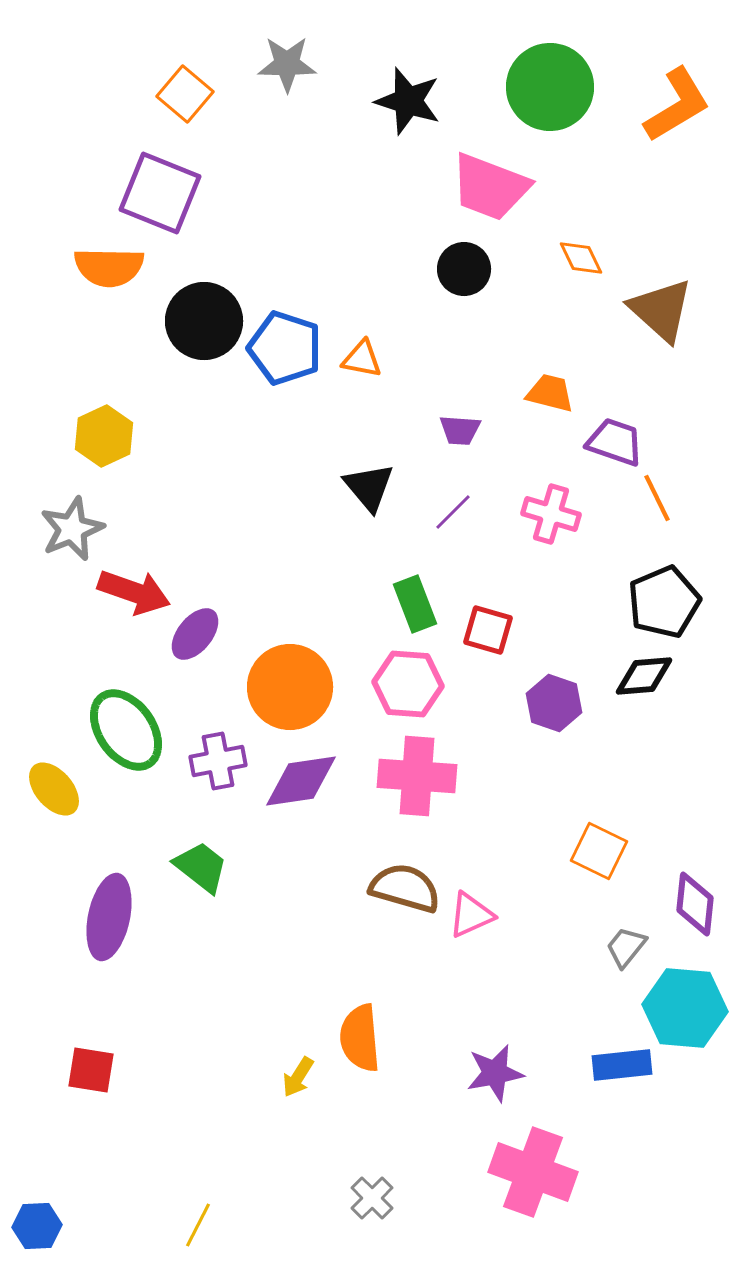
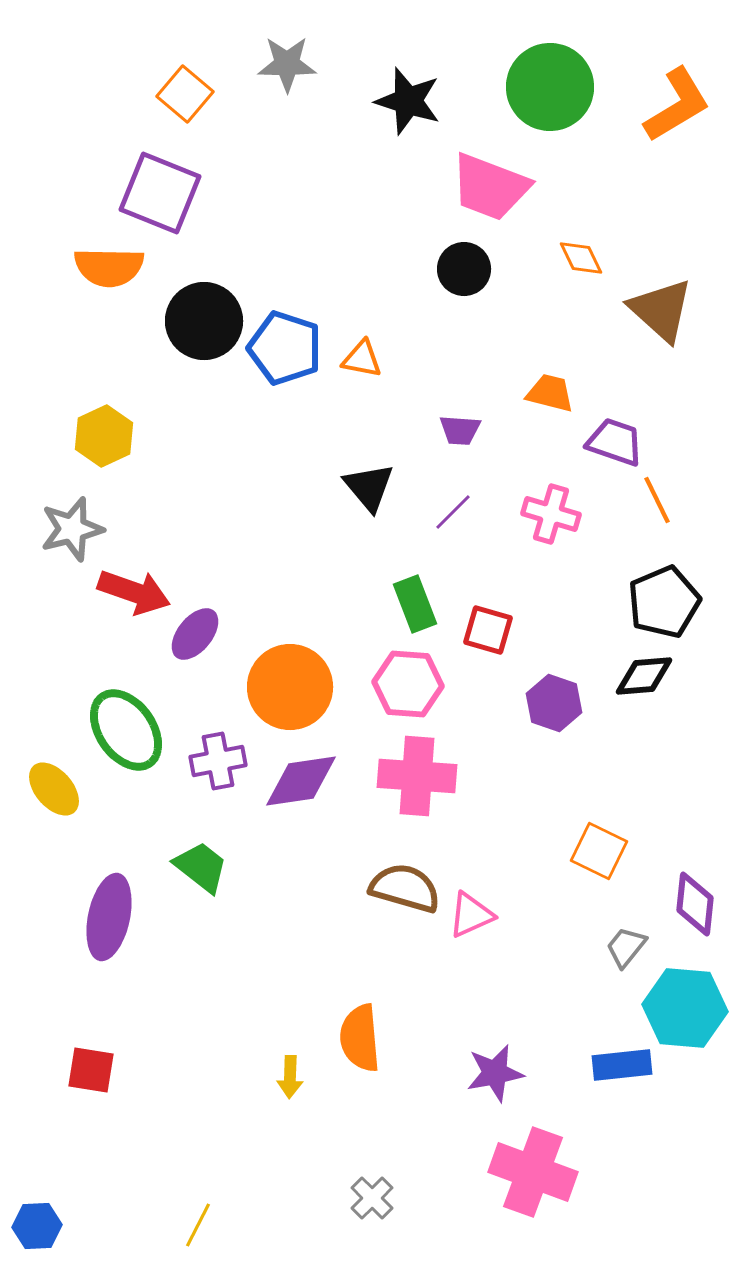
orange line at (657, 498): moved 2 px down
gray star at (72, 529): rotated 8 degrees clockwise
yellow arrow at (298, 1077): moved 8 px left; rotated 30 degrees counterclockwise
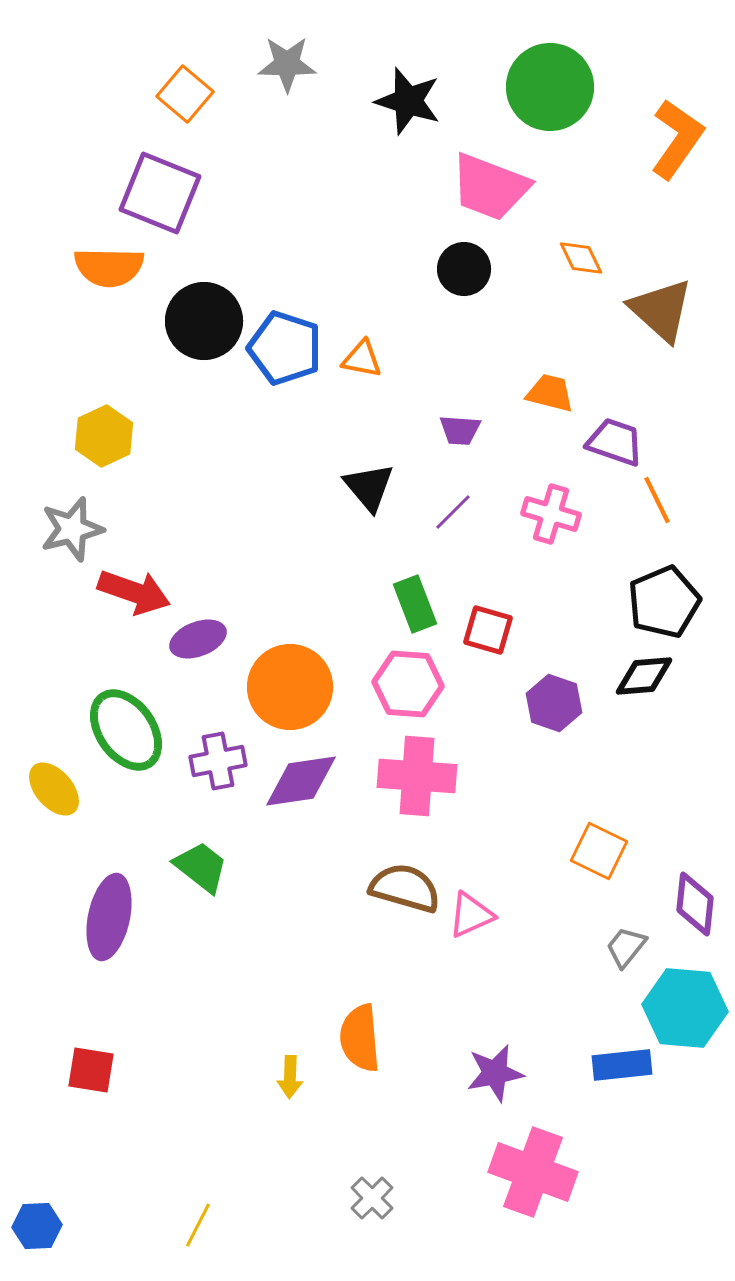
orange L-shape at (677, 105): moved 34 px down; rotated 24 degrees counterclockwise
purple ellipse at (195, 634): moved 3 px right, 5 px down; rotated 30 degrees clockwise
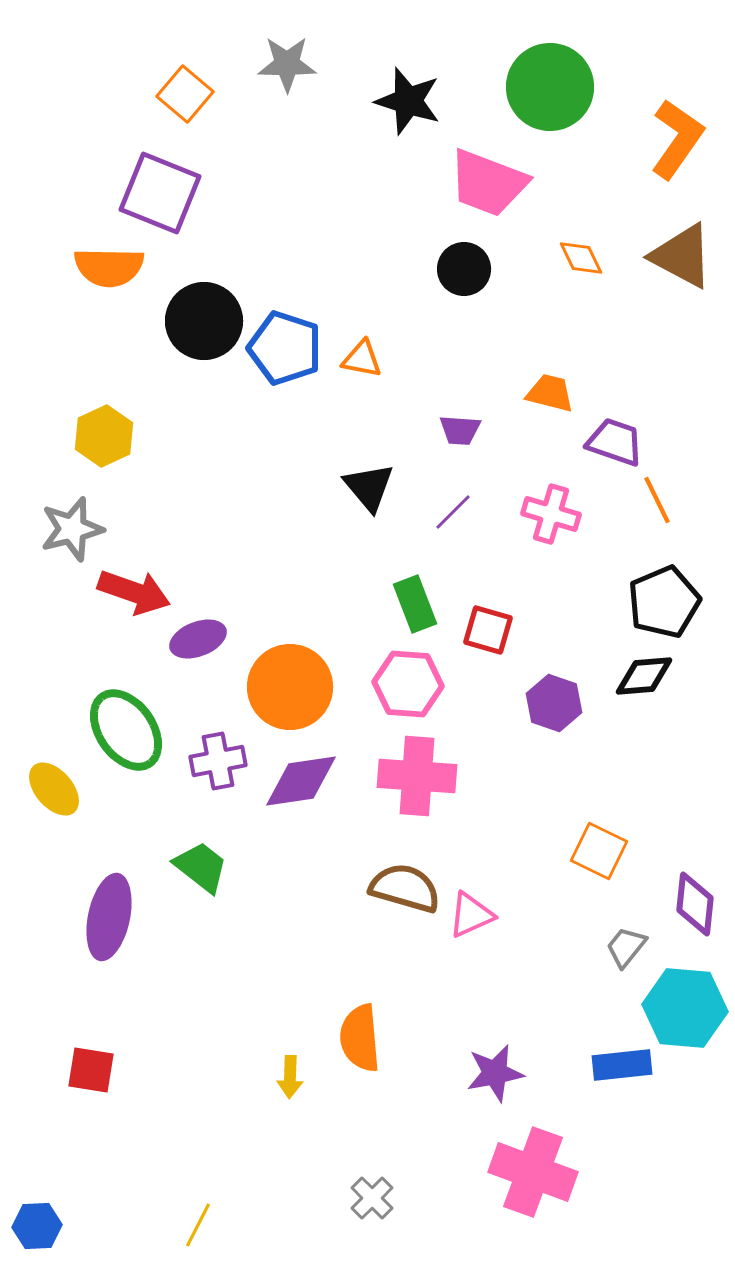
pink trapezoid at (490, 187): moved 2 px left, 4 px up
brown triangle at (661, 310): moved 21 px right, 54 px up; rotated 14 degrees counterclockwise
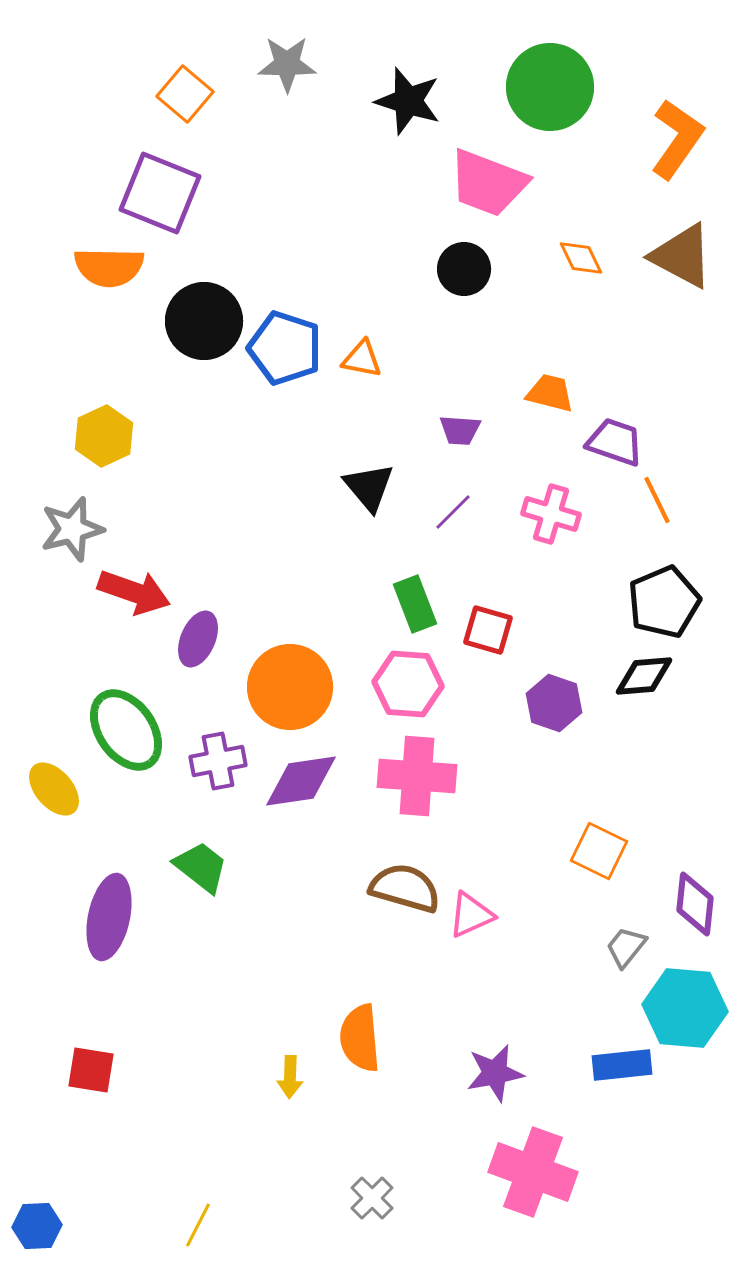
purple ellipse at (198, 639): rotated 46 degrees counterclockwise
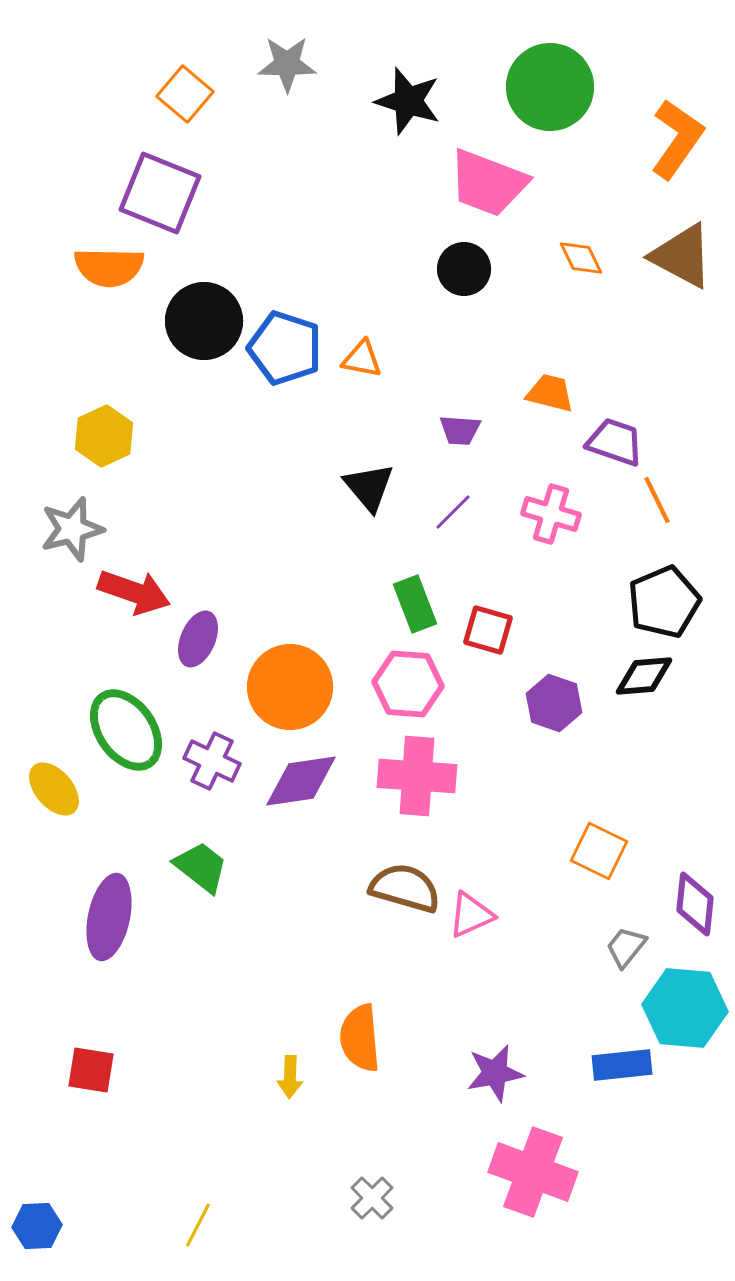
purple cross at (218, 761): moved 6 px left; rotated 36 degrees clockwise
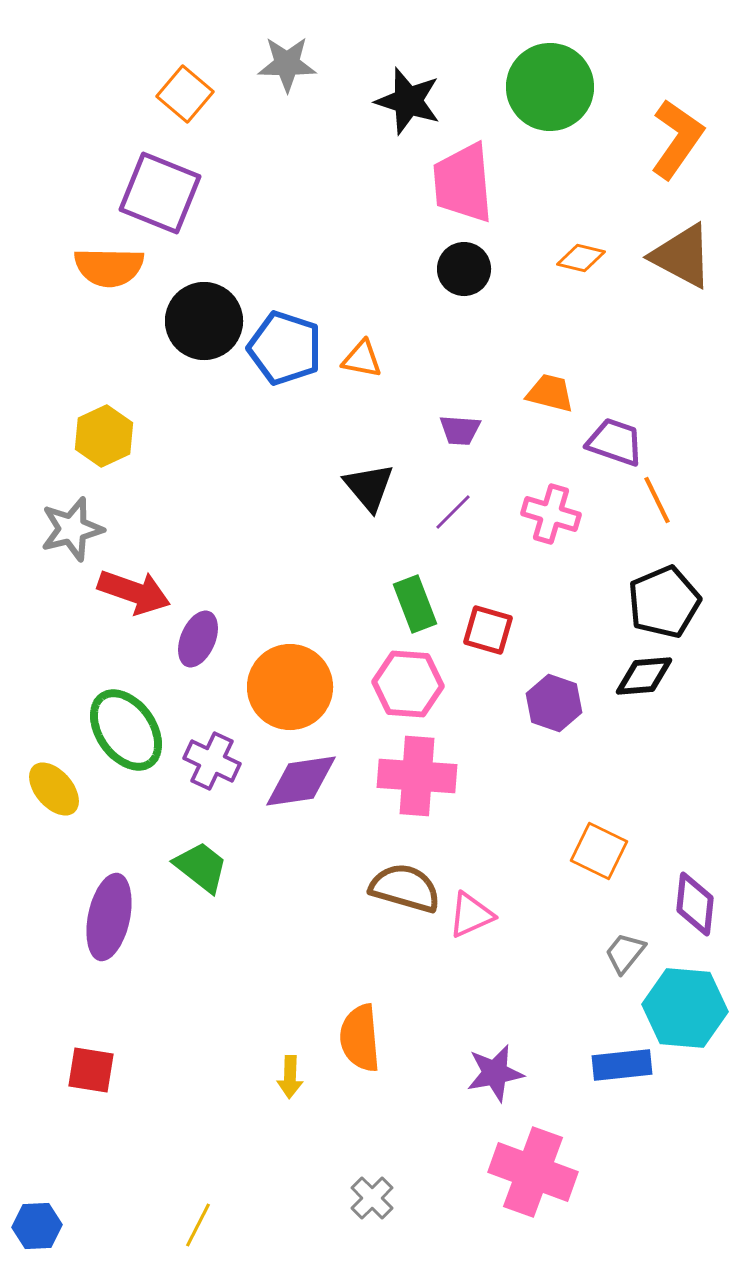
pink trapezoid at (488, 183): moved 25 px left; rotated 64 degrees clockwise
orange diamond at (581, 258): rotated 51 degrees counterclockwise
gray trapezoid at (626, 947): moved 1 px left, 6 px down
